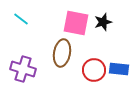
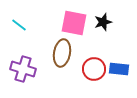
cyan line: moved 2 px left, 6 px down
pink square: moved 2 px left
red circle: moved 1 px up
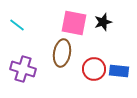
cyan line: moved 2 px left
blue rectangle: moved 2 px down
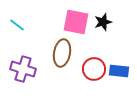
pink square: moved 2 px right, 1 px up
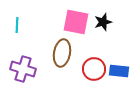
cyan line: rotated 56 degrees clockwise
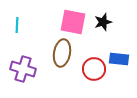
pink square: moved 3 px left
blue rectangle: moved 12 px up
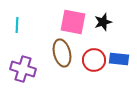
brown ellipse: rotated 24 degrees counterclockwise
red circle: moved 9 px up
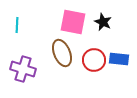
black star: rotated 30 degrees counterclockwise
brown ellipse: rotated 8 degrees counterclockwise
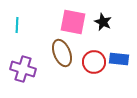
red circle: moved 2 px down
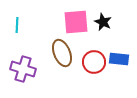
pink square: moved 3 px right; rotated 16 degrees counterclockwise
